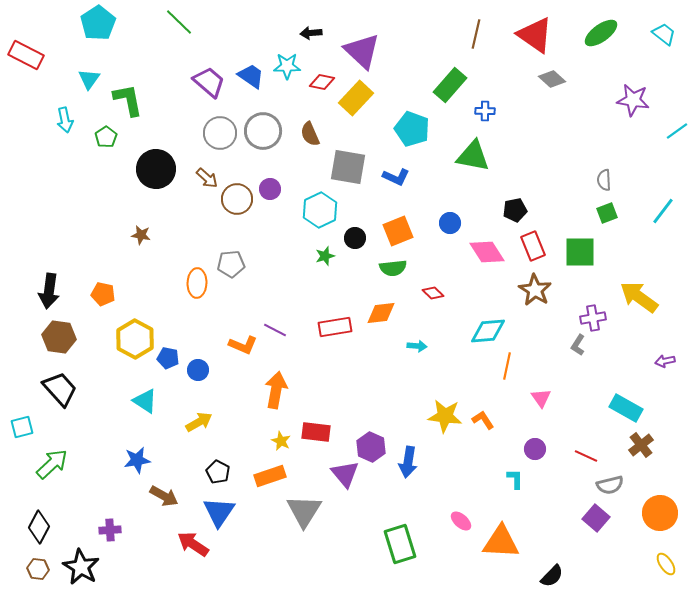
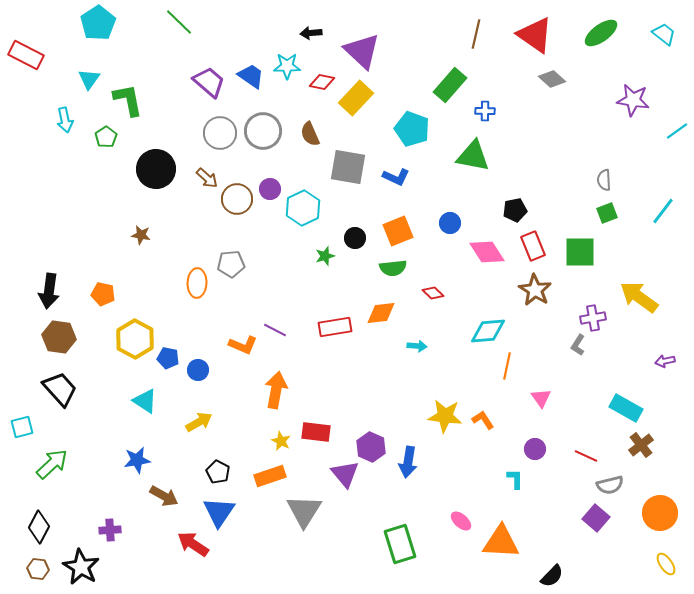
cyan hexagon at (320, 210): moved 17 px left, 2 px up
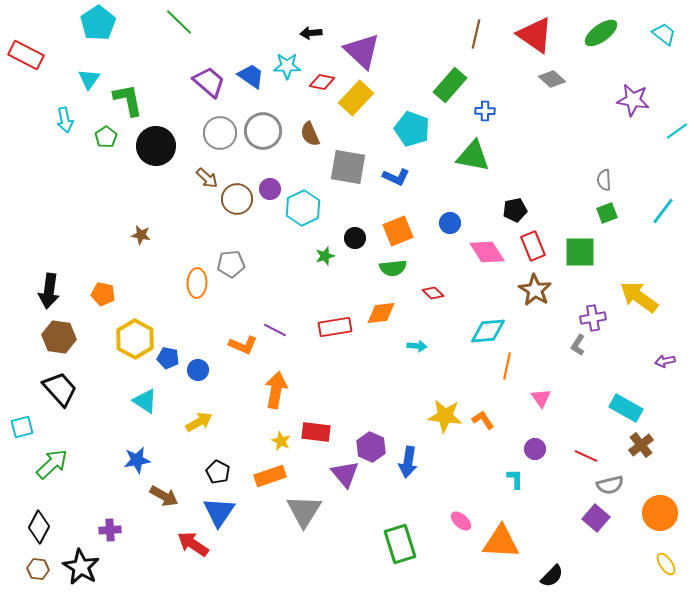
black circle at (156, 169): moved 23 px up
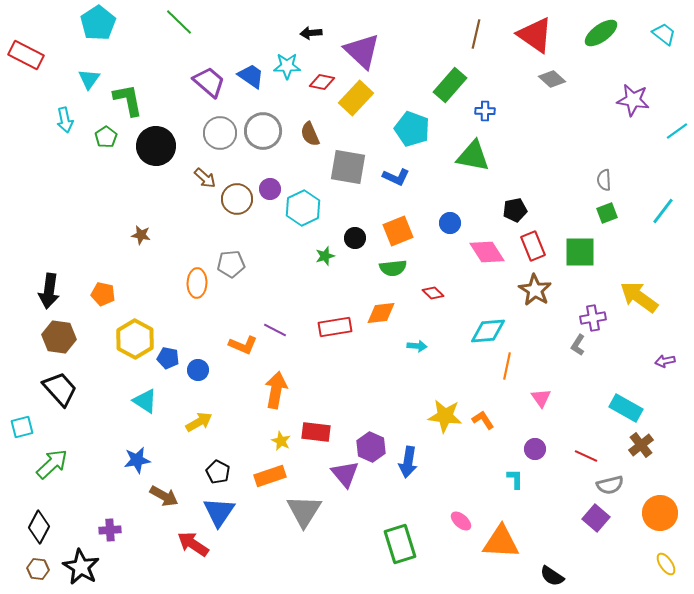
brown arrow at (207, 178): moved 2 px left
black semicircle at (552, 576): rotated 80 degrees clockwise
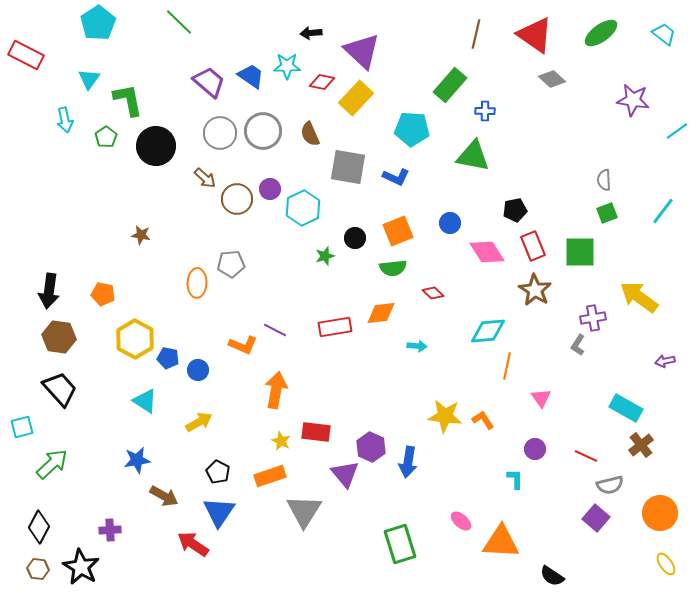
cyan pentagon at (412, 129): rotated 16 degrees counterclockwise
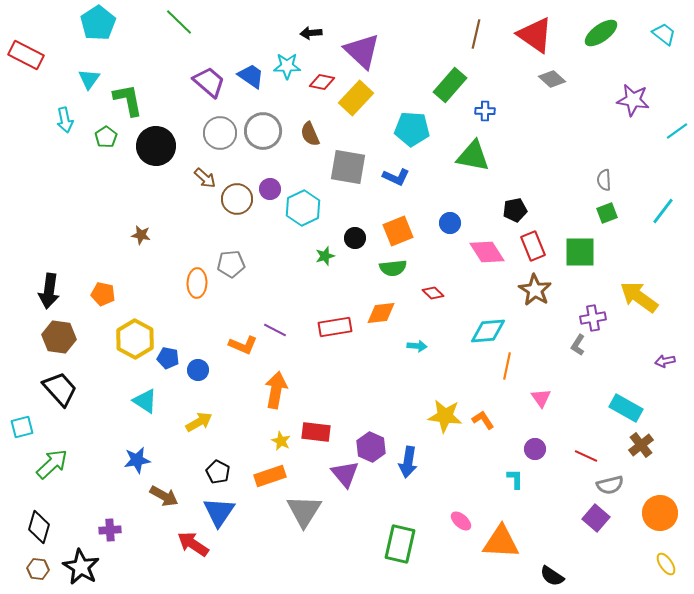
black diamond at (39, 527): rotated 12 degrees counterclockwise
green rectangle at (400, 544): rotated 30 degrees clockwise
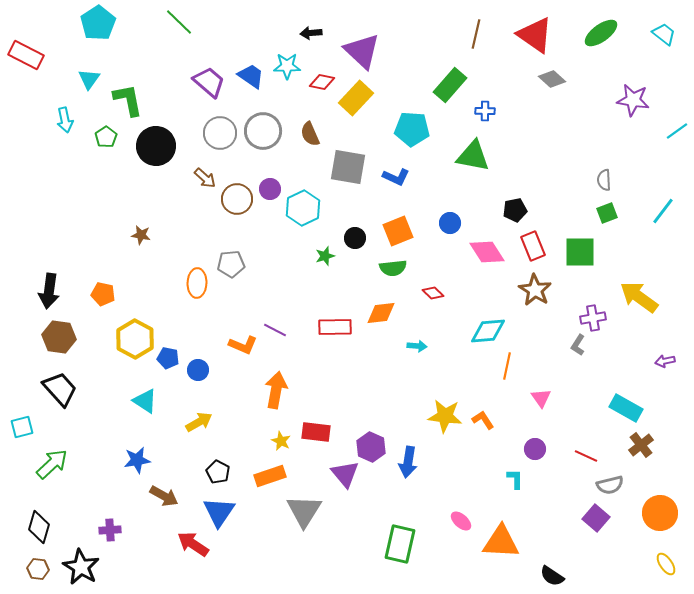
red rectangle at (335, 327): rotated 8 degrees clockwise
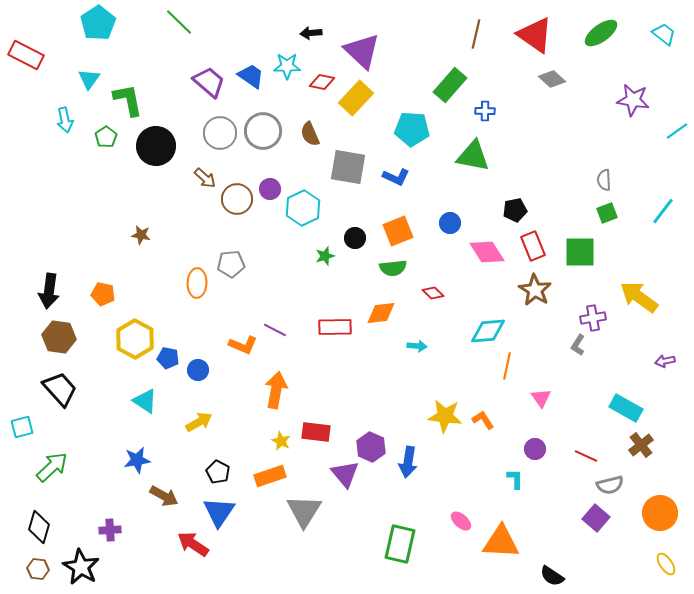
green arrow at (52, 464): moved 3 px down
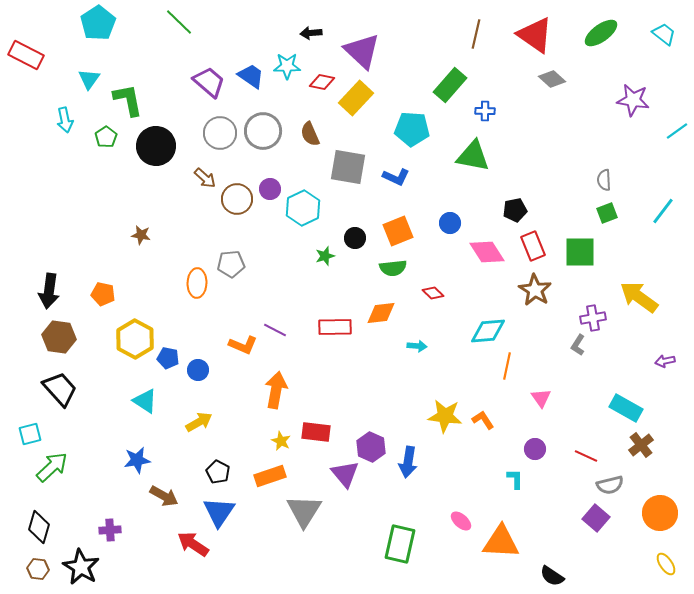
cyan square at (22, 427): moved 8 px right, 7 px down
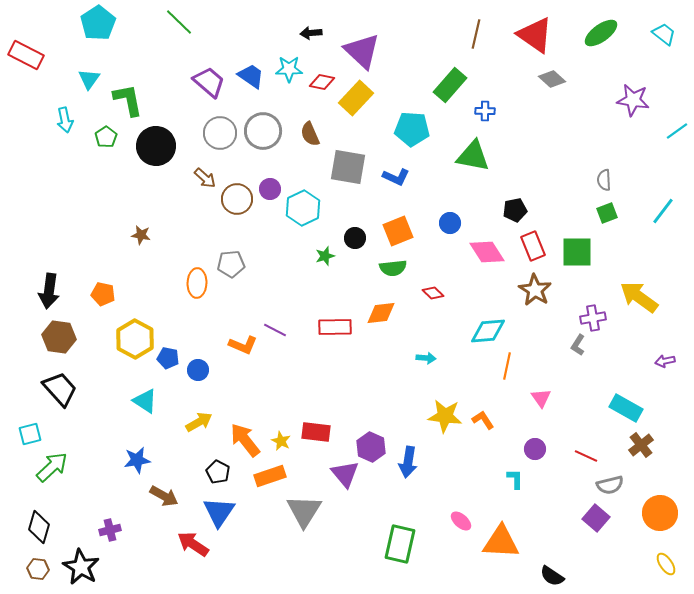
cyan star at (287, 66): moved 2 px right, 3 px down
green square at (580, 252): moved 3 px left
cyan arrow at (417, 346): moved 9 px right, 12 px down
orange arrow at (276, 390): moved 31 px left, 50 px down; rotated 48 degrees counterclockwise
purple cross at (110, 530): rotated 10 degrees counterclockwise
